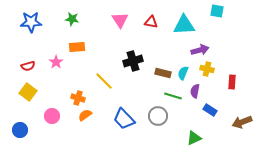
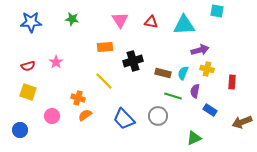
orange rectangle: moved 28 px right
yellow square: rotated 18 degrees counterclockwise
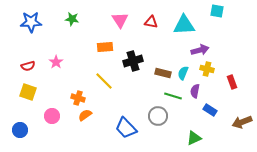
red rectangle: rotated 24 degrees counterclockwise
blue trapezoid: moved 2 px right, 9 px down
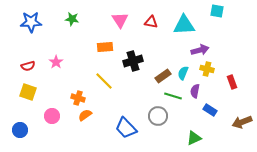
brown rectangle: moved 3 px down; rotated 49 degrees counterclockwise
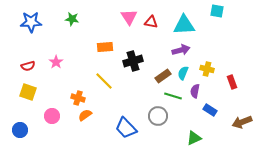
pink triangle: moved 9 px right, 3 px up
purple arrow: moved 19 px left
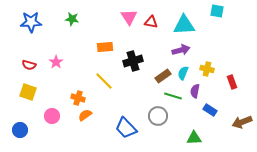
red semicircle: moved 1 px right, 1 px up; rotated 32 degrees clockwise
green triangle: rotated 21 degrees clockwise
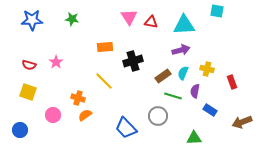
blue star: moved 1 px right, 2 px up
pink circle: moved 1 px right, 1 px up
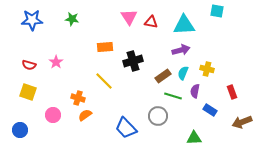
red rectangle: moved 10 px down
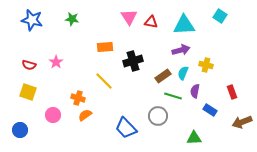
cyan square: moved 3 px right, 5 px down; rotated 24 degrees clockwise
blue star: rotated 15 degrees clockwise
yellow cross: moved 1 px left, 4 px up
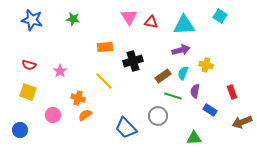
green star: moved 1 px right
pink star: moved 4 px right, 9 px down
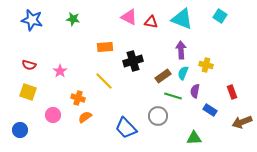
pink triangle: rotated 30 degrees counterclockwise
cyan triangle: moved 2 px left, 6 px up; rotated 25 degrees clockwise
purple arrow: rotated 78 degrees counterclockwise
orange semicircle: moved 2 px down
